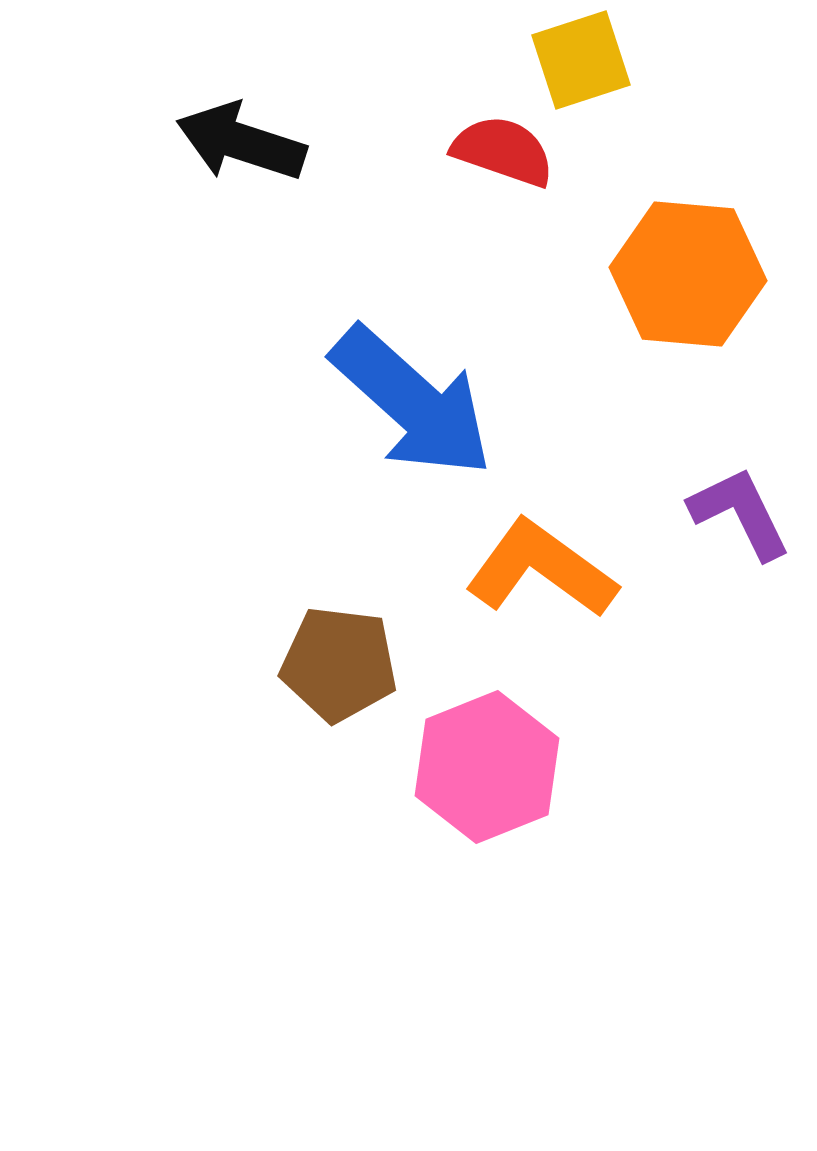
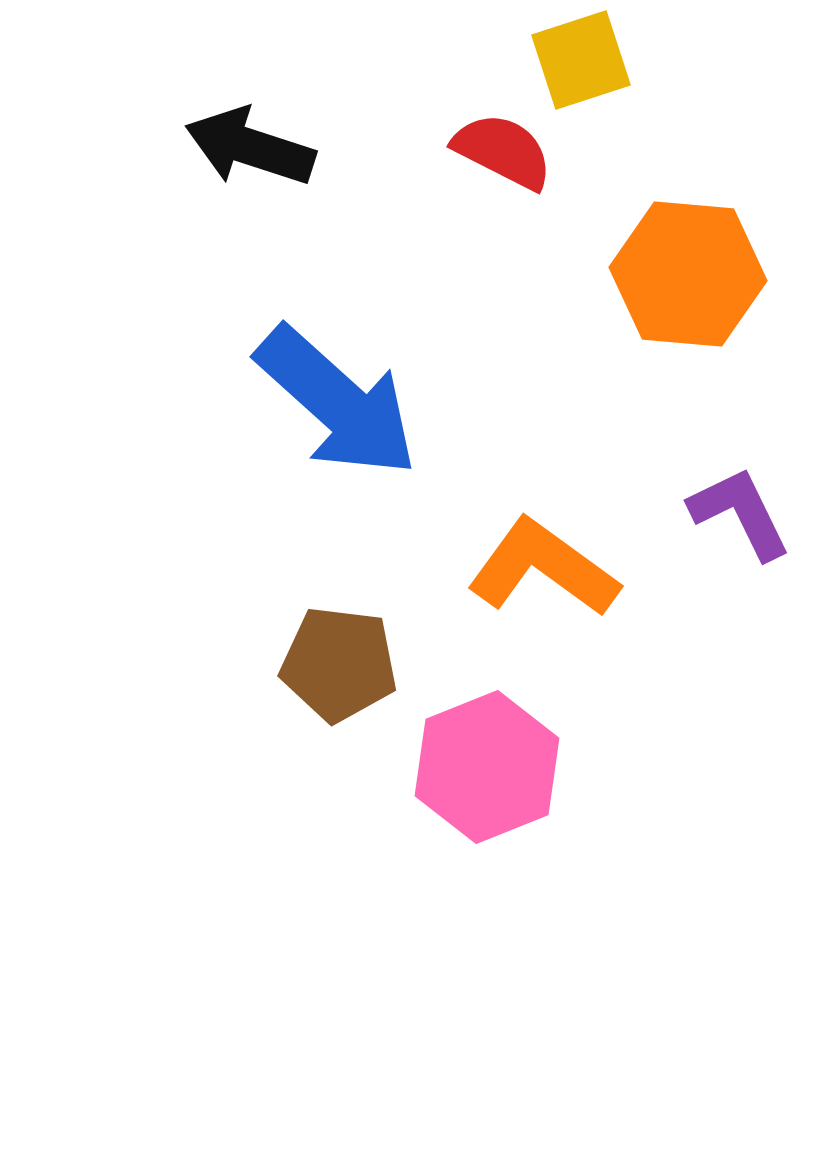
black arrow: moved 9 px right, 5 px down
red semicircle: rotated 8 degrees clockwise
blue arrow: moved 75 px left
orange L-shape: moved 2 px right, 1 px up
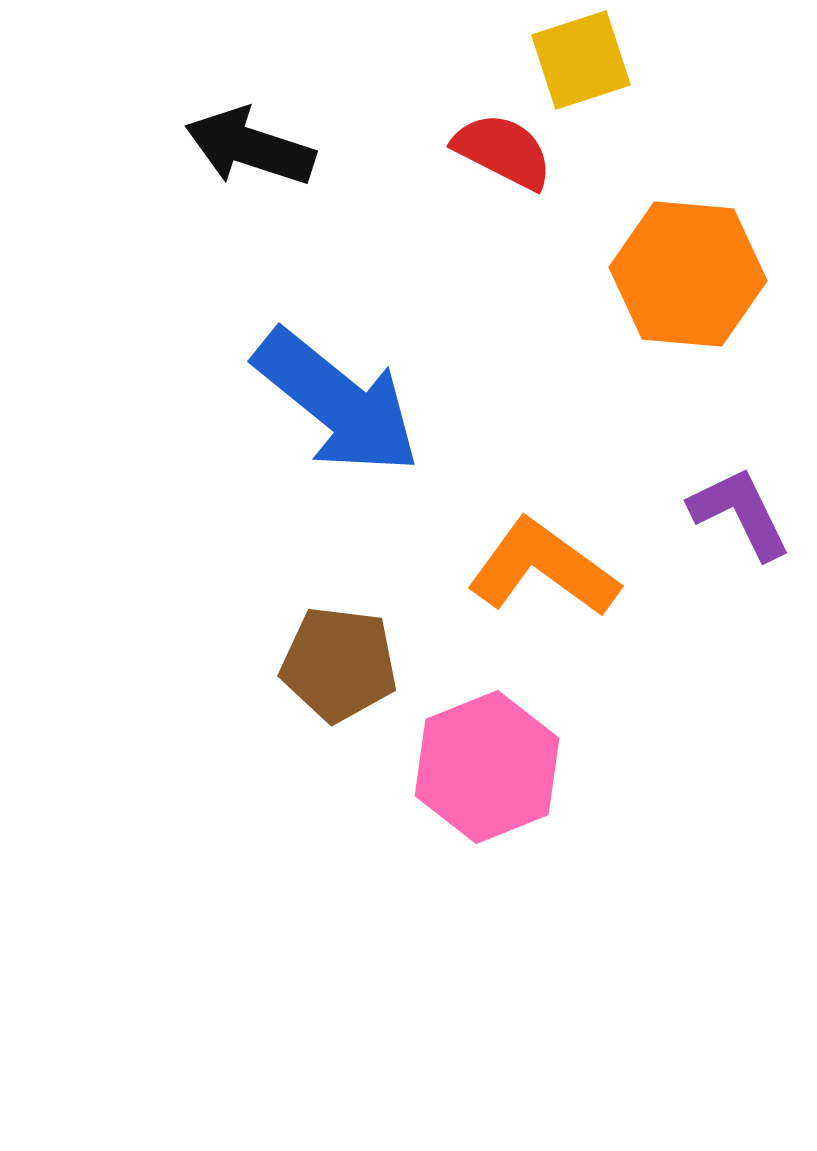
blue arrow: rotated 3 degrees counterclockwise
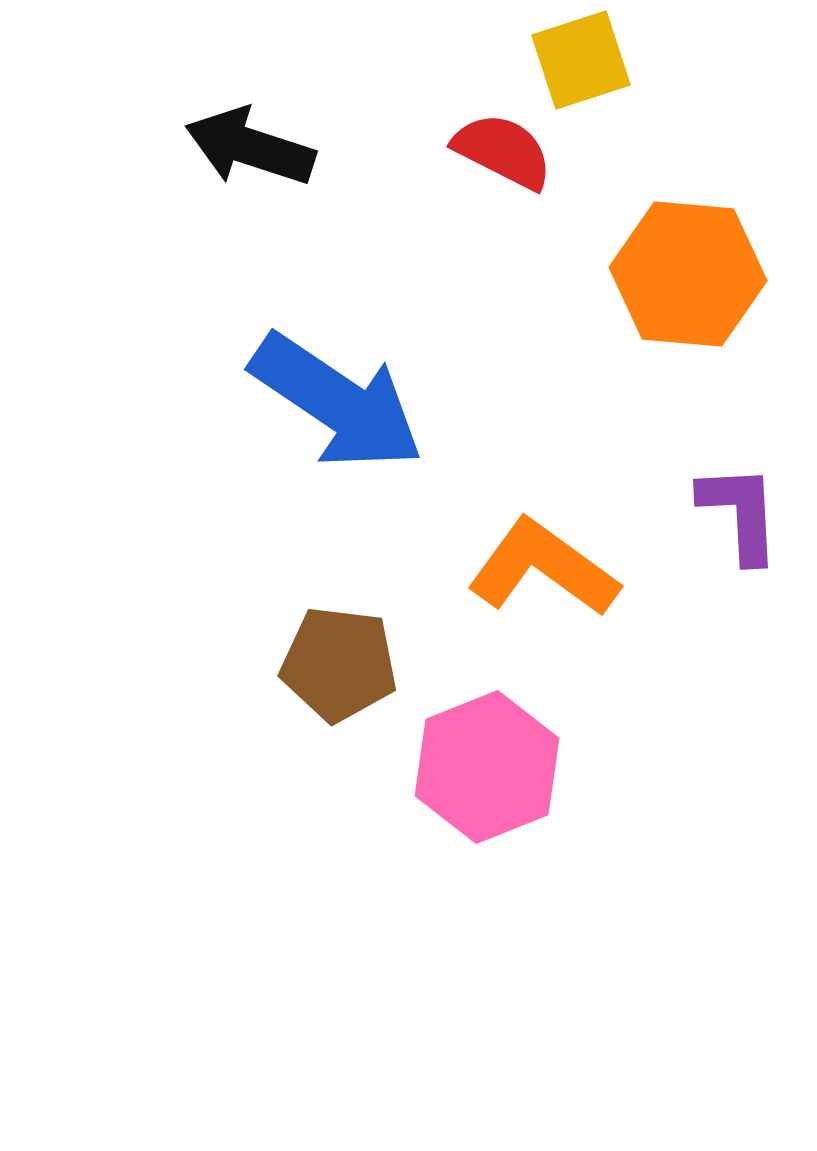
blue arrow: rotated 5 degrees counterclockwise
purple L-shape: rotated 23 degrees clockwise
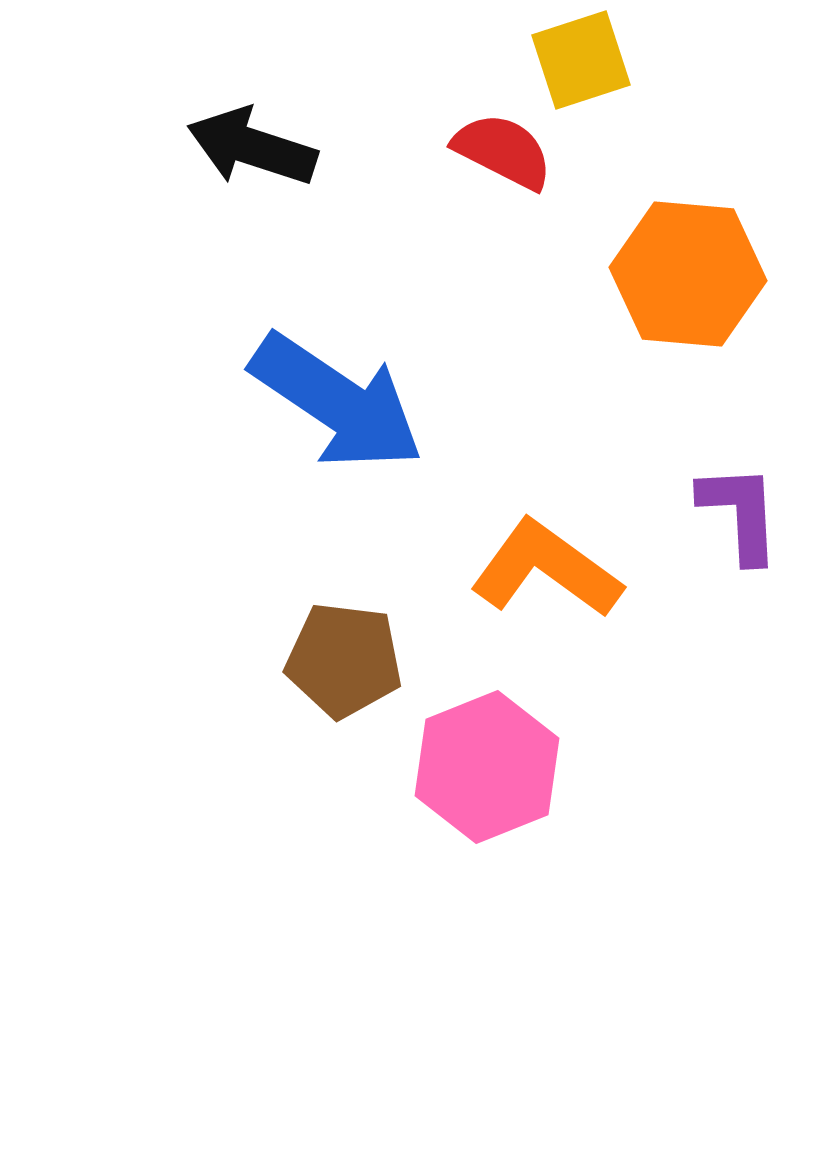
black arrow: moved 2 px right
orange L-shape: moved 3 px right, 1 px down
brown pentagon: moved 5 px right, 4 px up
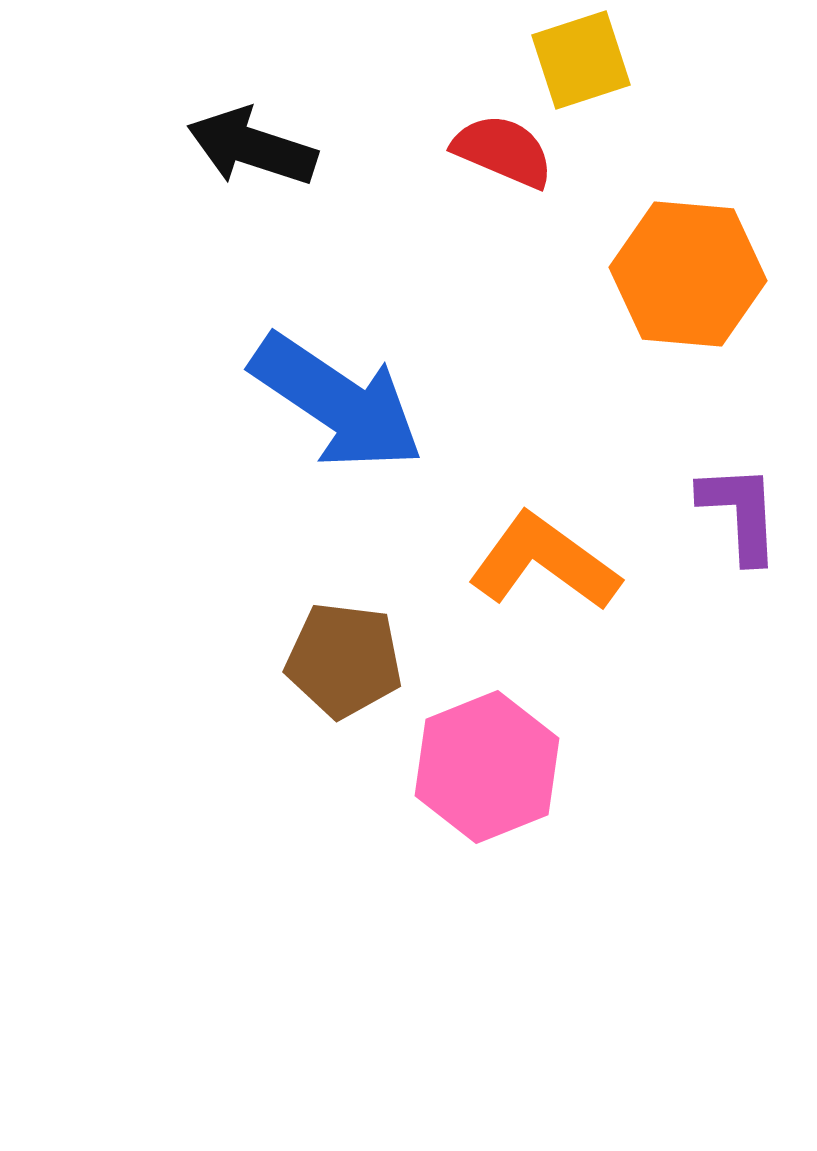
red semicircle: rotated 4 degrees counterclockwise
orange L-shape: moved 2 px left, 7 px up
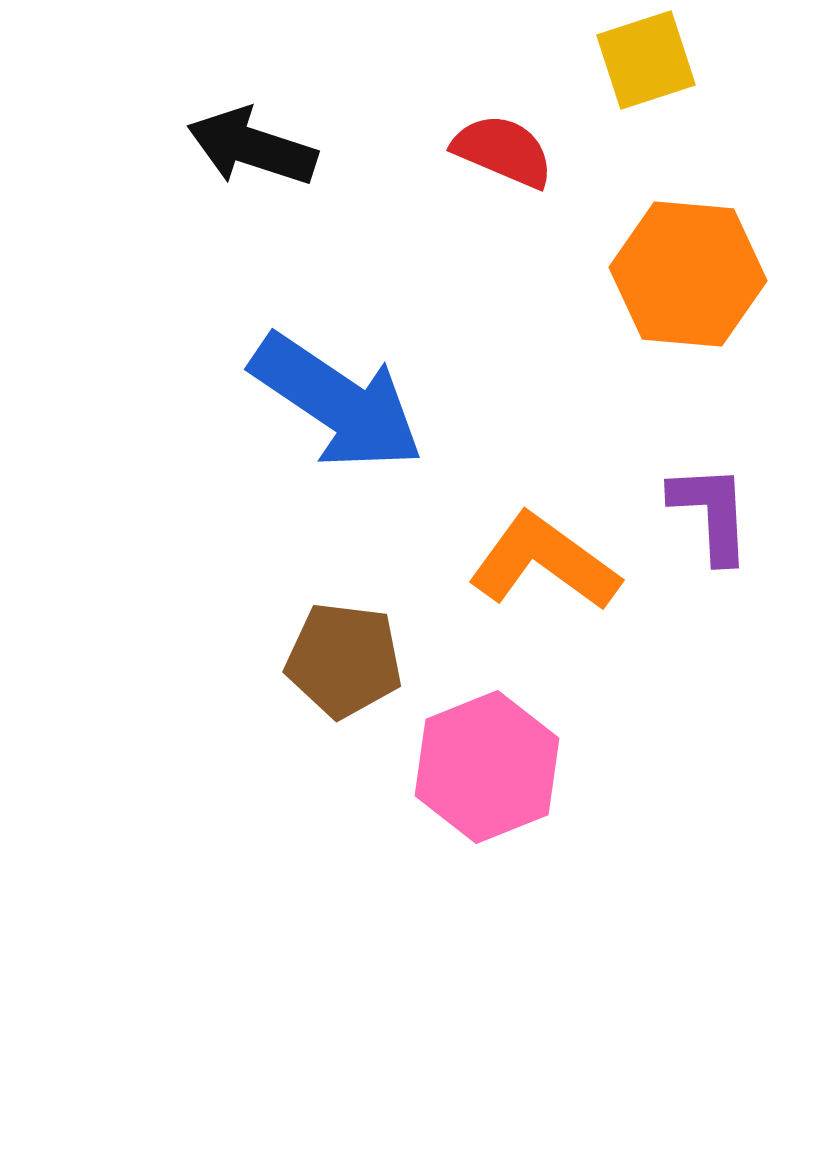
yellow square: moved 65 px right
purple L-shape: moved 29 px left
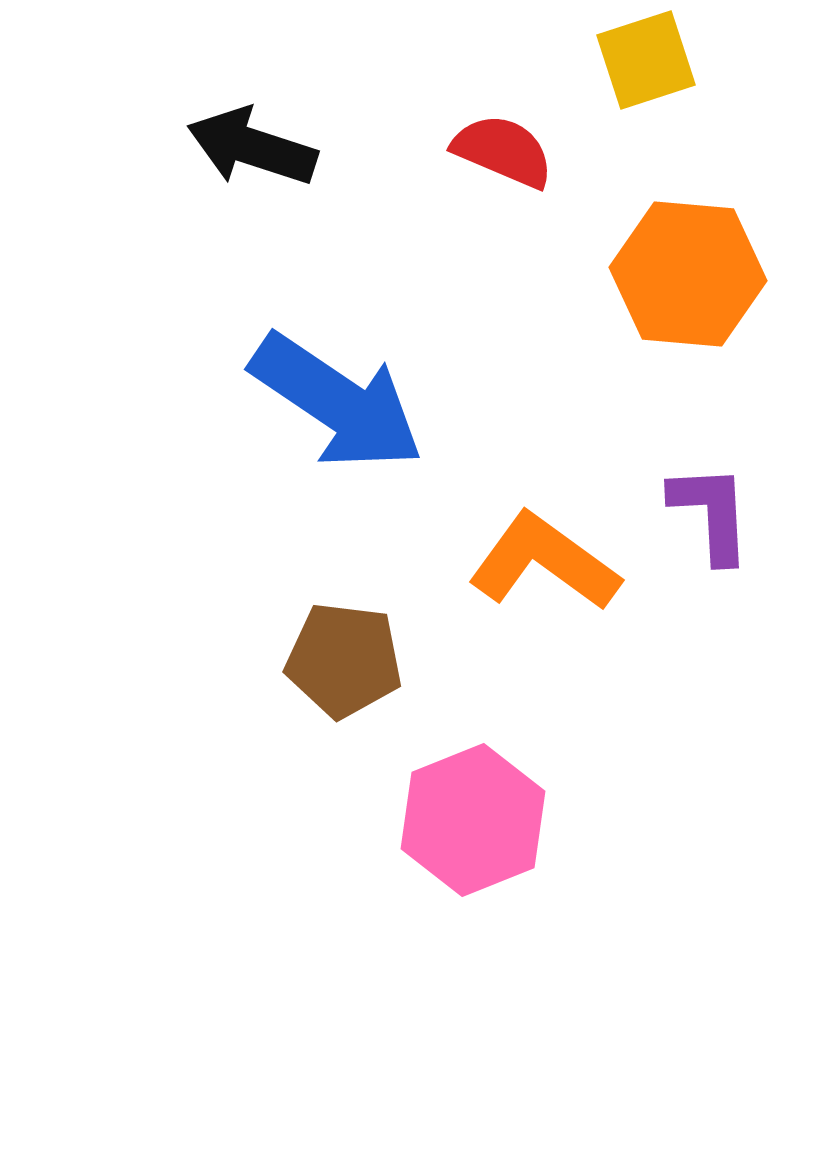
pink hexagon: moved 14 px left, 53 px down
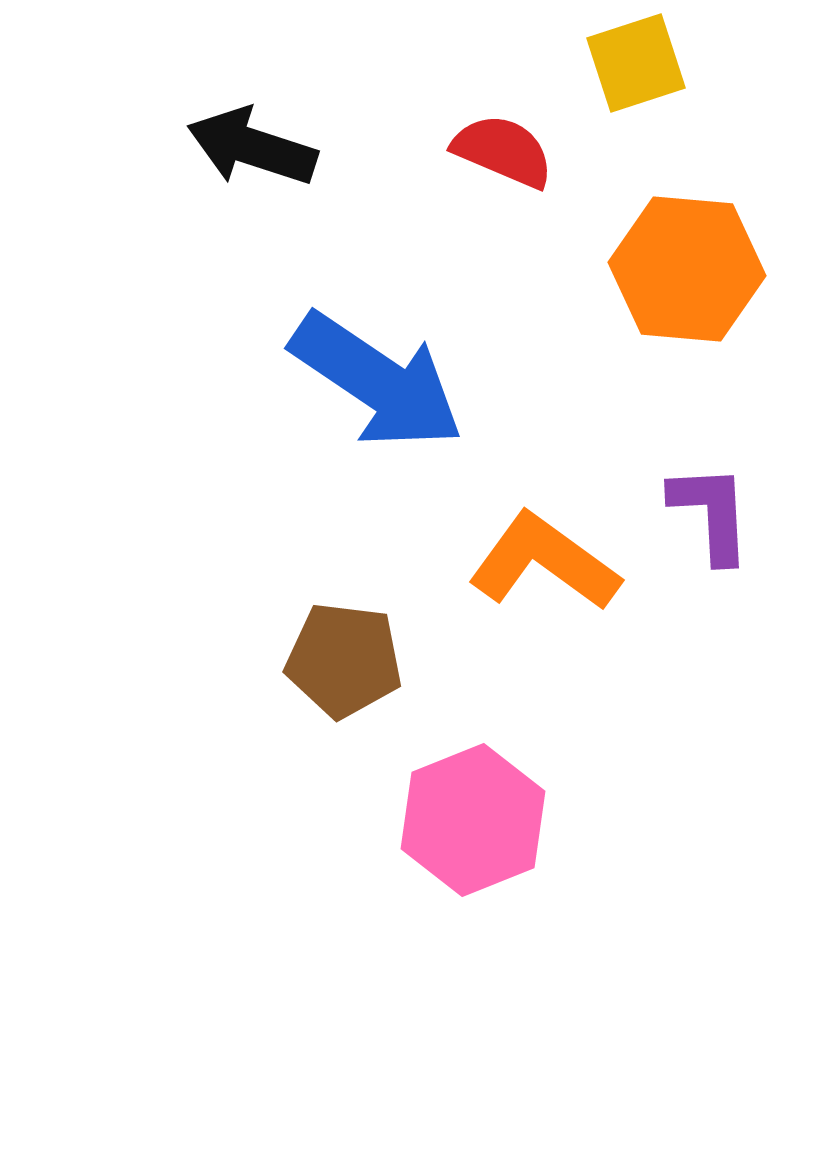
yellow square: moved 10 px left, 3 px down
orange hexagon: moved 1 px left, 5 px up
blue arrow: moved 40 px right, 21 px up
